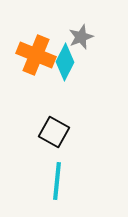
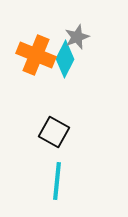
gray star: moved 4 px left
cyan diamond: moved 3 px up
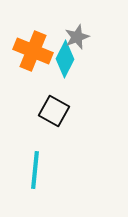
orange cross: moved 3 px left, 4 px up
black square: moved 21 px up
cyan line: moved 22 px left, 11 px up
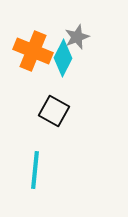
cyan diamond: moved 2 px left, 1 px up
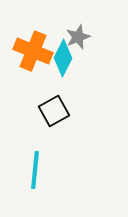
gray star: moved 1 px right
black square: rotated 32 degrees clockwise
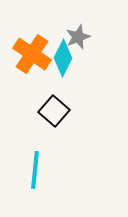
orange cross: moved 1 px left, 3 px down; rotated 12 degrees clockwise
black square: rotated 20 degrees counterclockwise
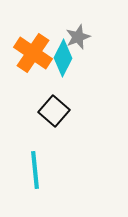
orange cross: moved 1 px right, 1 px up
cyan line: rotated 12 degrees counterclockwise
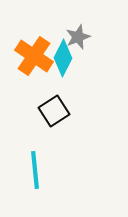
orange cross: moved 1 px right, 3 px down
black square: rotated 16 degrees clockwise
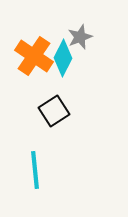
gray star: moved 2 px right
